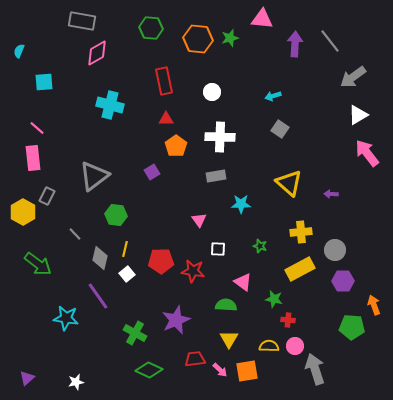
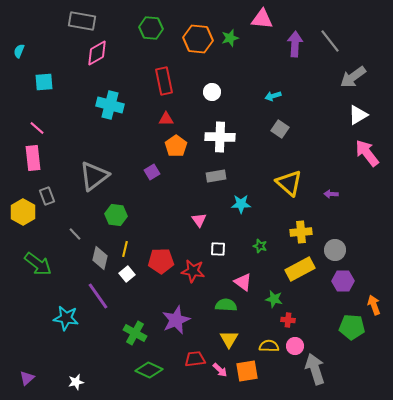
gray rectangle at (47, 196): rotated 48 degrees counterclockwise
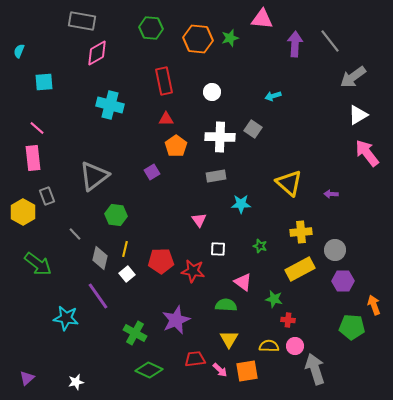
gray square at (280, 129): moved 27 px left
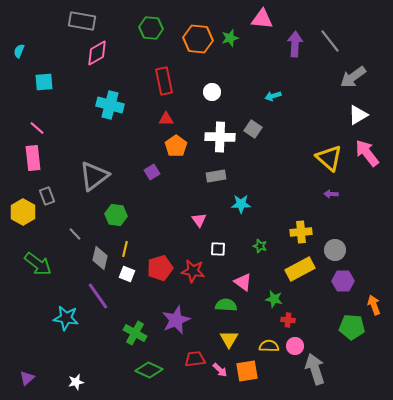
yellow triangle at (289, 183): moved 40 px right, 25 px up
red pentagon at (161, 261): moved 1 px left, 7 px down; rotated 15 degrees counterclockwise
white square at (127, 274): rotated 28 degrees counterclockwise
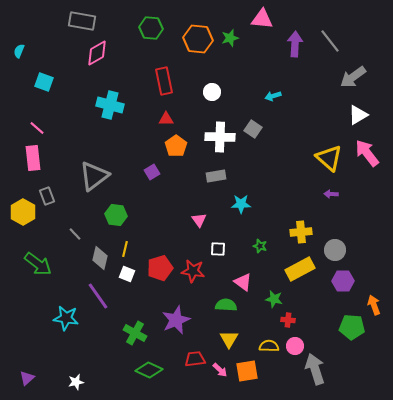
cyan square at (44, 82): rotated 24 degrees clockwise
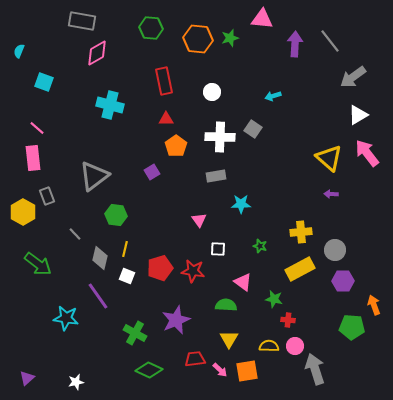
white square at (127, 274): moved 2 px down
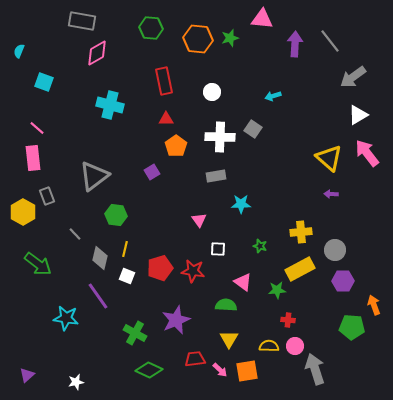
green star at (274, 299): moved 3 px right, 9 px up; rotated 18 degrees counterclockwise
purple triangle at (27, 378): moved 3 px up
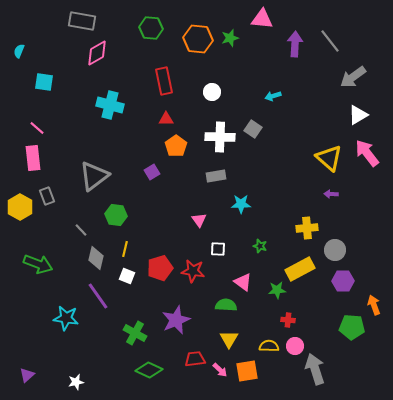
cyan square at (44, 82): rotated 12 degrees counterclockwise
yellow hexagon at (23, 212): moved 3 px left, 5 px up
yellow cross at (301, 232): moved 6 px right, 4 px up
gray line at (75, 234): moved 6 px right, 4 px up
gray diamond at (100, 258): moved 4 px left
green arrow at (38, 264): rotated 16 degrees counterclockwise
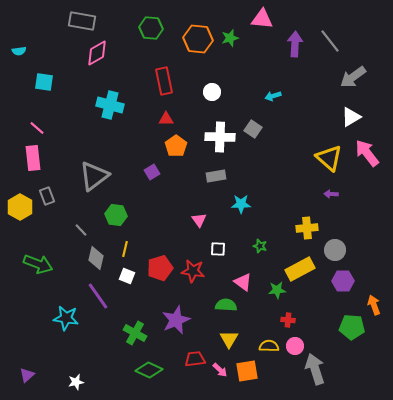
cyan semicircle at (19, 51): rotated 120 degrees counterclockwise
white triangle at (358, 115): moved 7 px left, 2 px down
